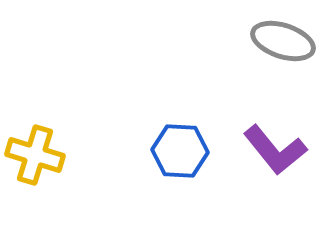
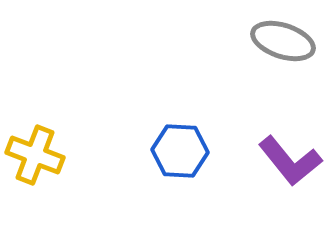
purple L-shape: moved 15 px right, 11 px down
yellow cross: rotated 4 degrees clockwise
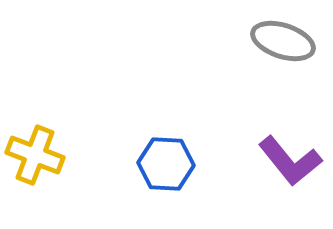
blue hexagon: moved 14 px left, 13 px down
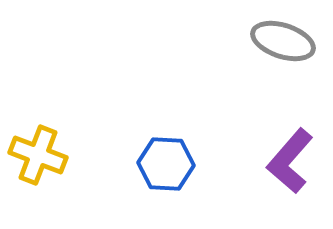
yellow cross: moved 3 px right
purple L-shape: rotated 80 degrees clockwise
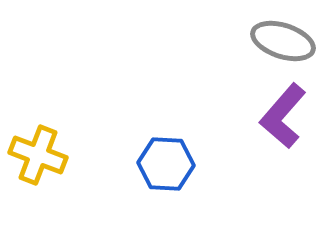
purple L-shape: moved 7 px left, 45 px up
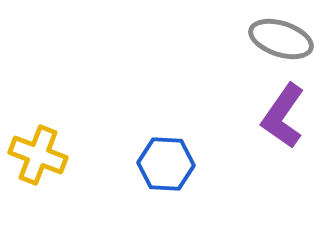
gray ellipse: moved 2 px left, 2 px up
purple L-shape: rotated 6 degrees counterclockwise
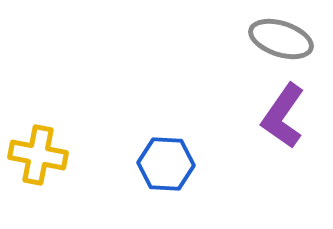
yellow cross: rotated 10 degrees counterclockwise
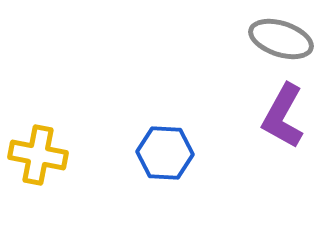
purple L-shape: rotated 6 degrees counterclockwise
blue hexagon: moved 1 px left, 11 px up
